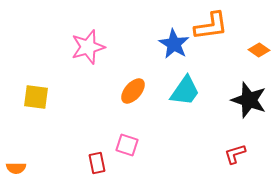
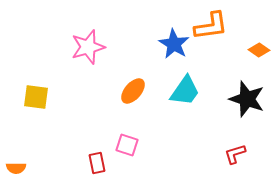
black star: moved 2 px left, 1 px up
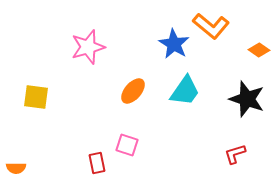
orange L-shape: rotated 48 degrees clockwise
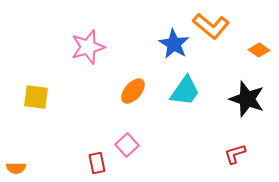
pink square: rotated 30 degrees clockwise
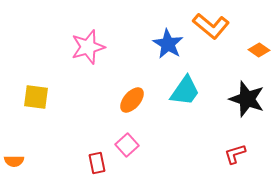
blue star: moved 6 px left
orange ellipse: moved 1 px left, 9 px down
orange semicircle: moved 2 px left, 7 px up
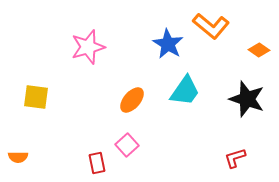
red L-shape: moved 4 px down
orange semicircle: moved 4 px right, 4 px up
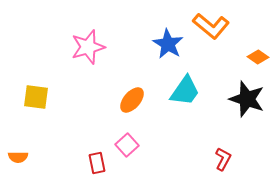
orange diamond: moved 1 px left, 7 px down
red L-shape: moved 12 px left, 1 px down; rotated 135 degrees clockwise
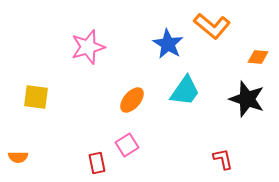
orange L-shape: moved 1 px right
orange diamond: rotated 30 degrees counterclockwise
pink square: rotated 10 degrees clockwise
red L-shape: rotated 40 degrees counterclockwise
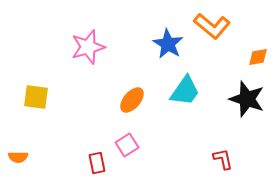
orange diamond: rotated 15 degrees counterclockwise
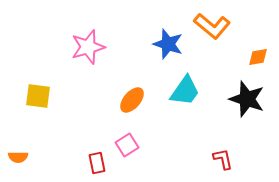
blue star: rotated 12 degrees counterclockwise
yellow square: moved 2 px right, 1 px up
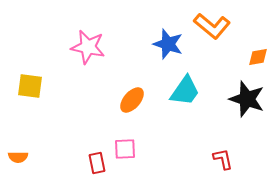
pink star: rotated 28 degrees clockwise
yellow square: moved 8 px left, 10 px up
pink square: moved 2 px left, 4 px down; rotated 30 degrees clockwise
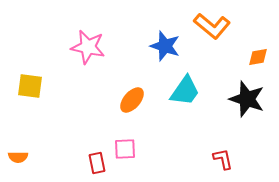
blue star: moved 3 px left, 2 px down
